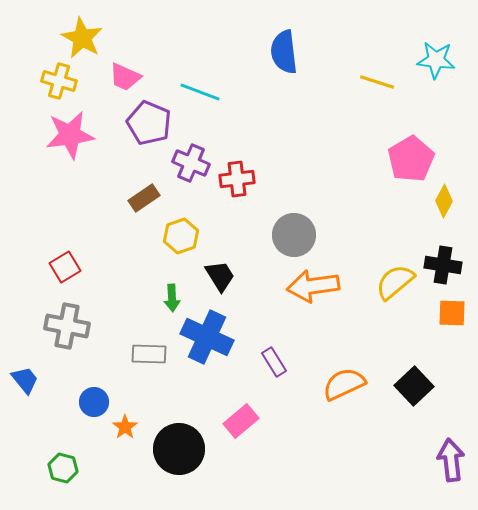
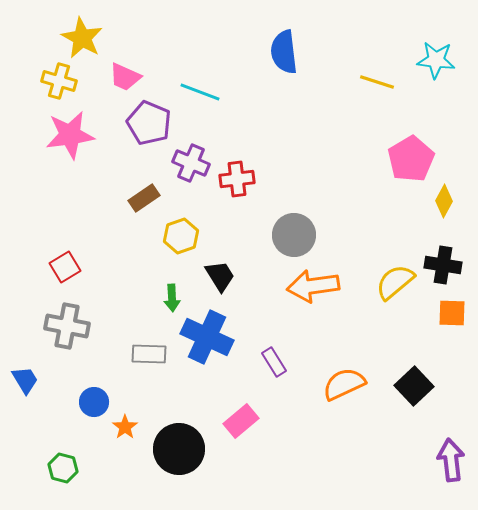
blue trapezoid: rotated 8 degrees clockwise
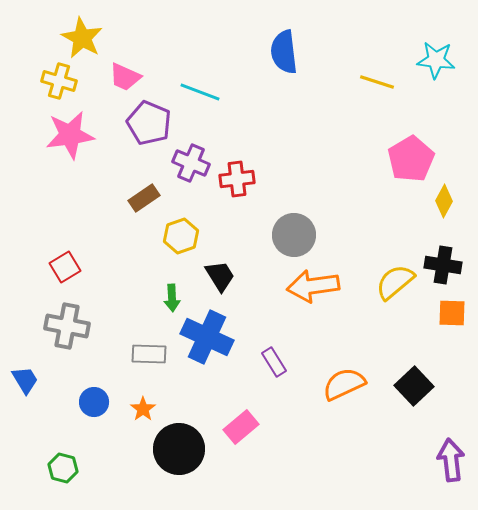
pink rectangle: moved 6 px down
orange star: moved 18 px right, 18 px up
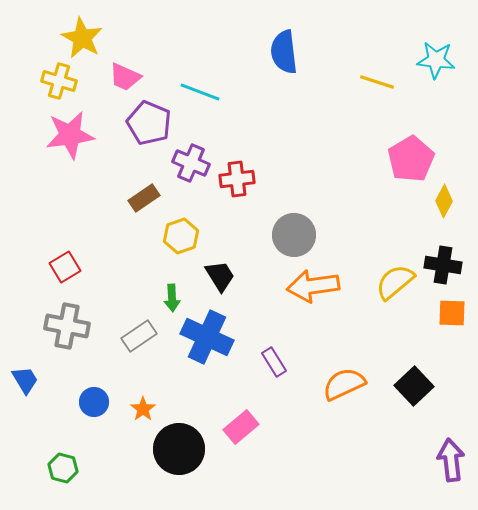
gray rectangle: moved 10 px left, 18 px up; rotated 36 degrees counterclockwise
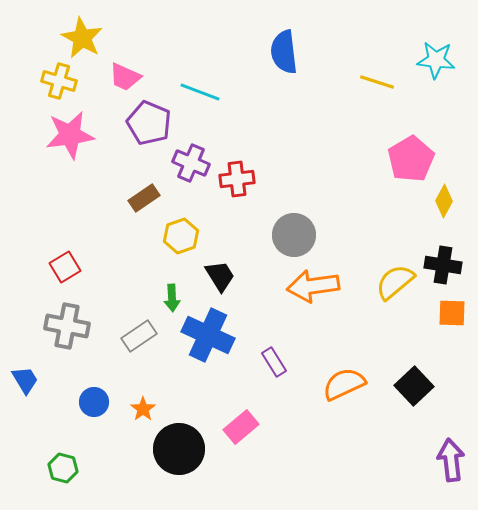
blue cross: moved 1 px right, 2 px up
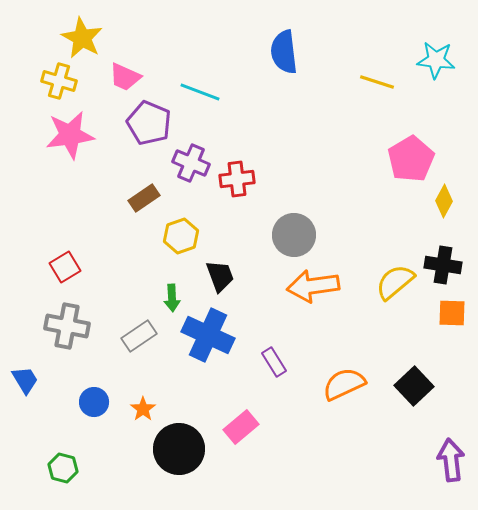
black trapezoid: rotated 12 degrees clockwise
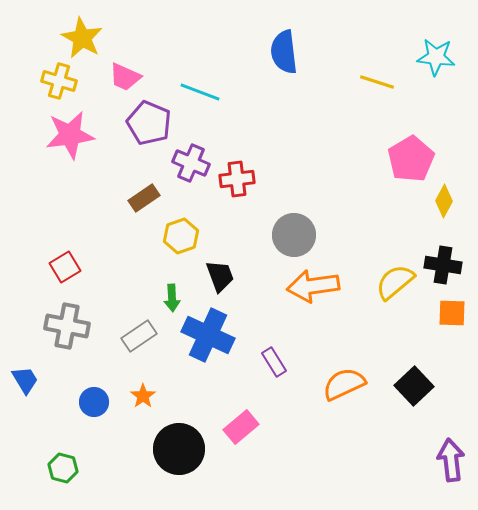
cyan star: moved 3 px up
orange star: moved 13 px up
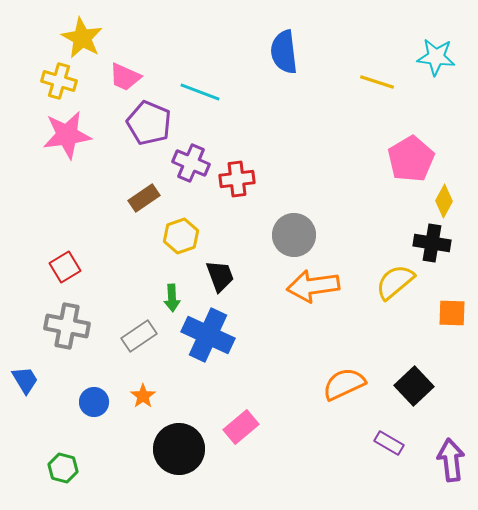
pink star: moved 3 px left
black cross: moved 11 px left, 22 px up
purple rectangle: moved 115 px right, 81 px down; rotated 28 degrees counterclockwise
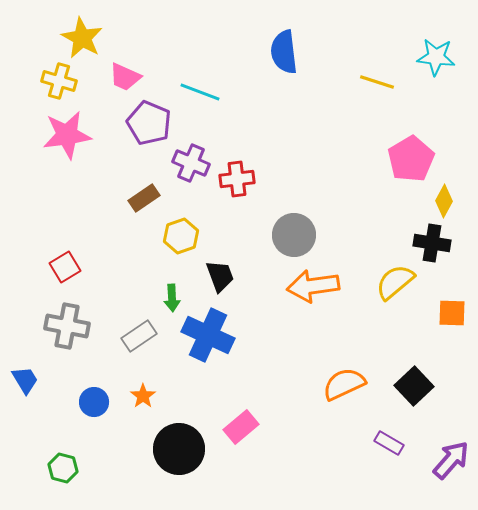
purple arrow: rotated 48 degrees clockwise
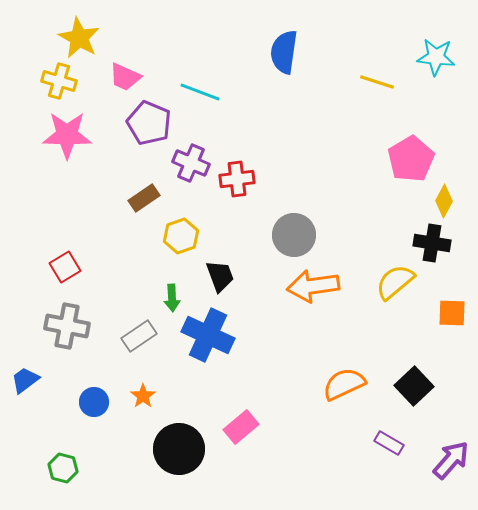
yellow star: moved 3 px left
blue semicircle: rotated 15 degrees clockwise
pink star: rotated 9 degrees clockwise
blue trapezoid: rotated 96 degrees counterclockwise
